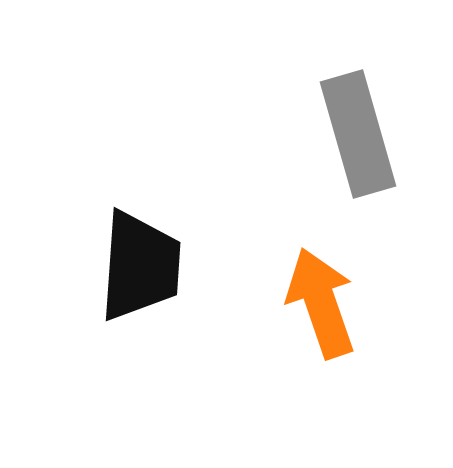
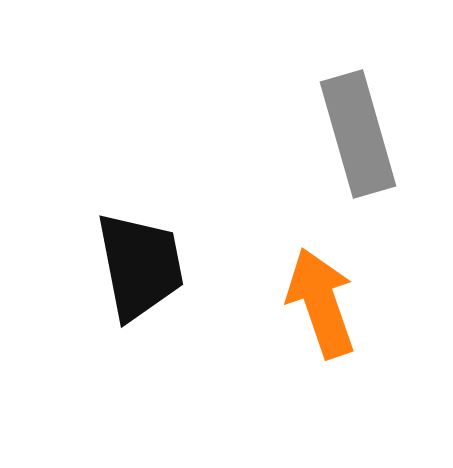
black trapezoid: rotated 15 degrees counterclockwise
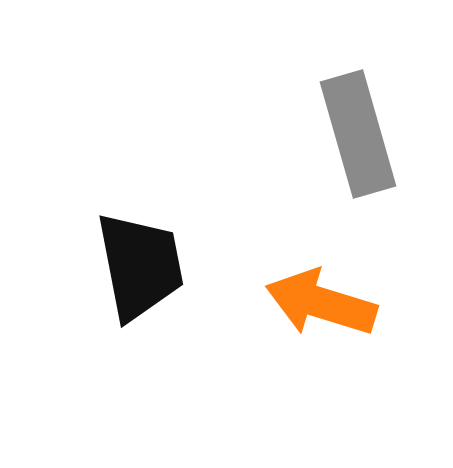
orange arrow: rotated 54 degrees counterclockwise
